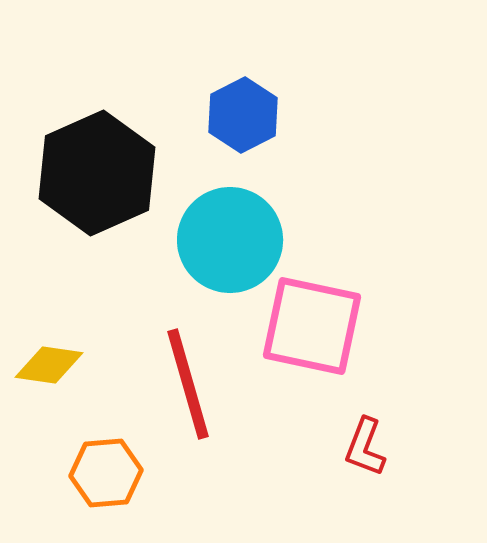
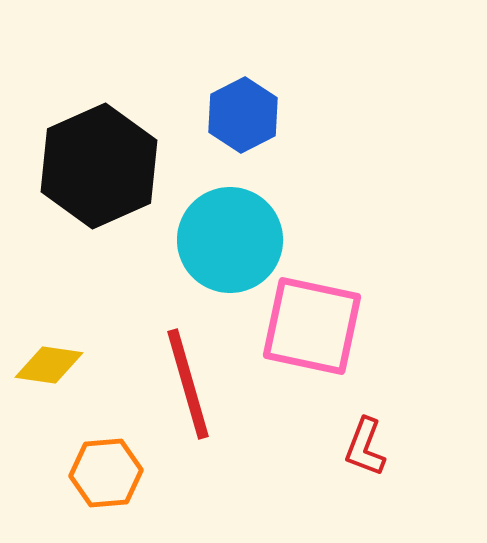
black hexagon: moved 2 px right, 7 px up
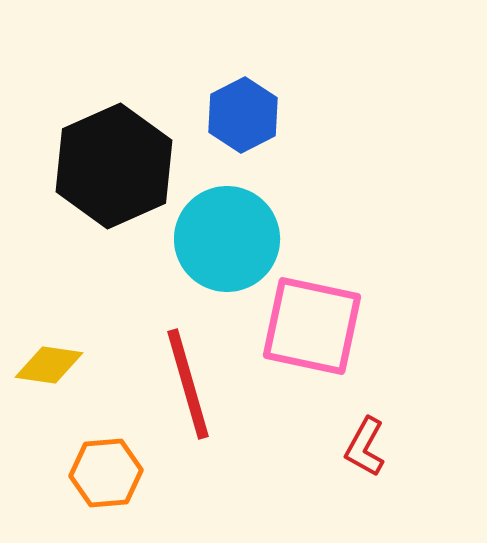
black hexagon: moved 15 px right
cyan circle: moved 3 px left, 1 px up
red L-shape: rotated 8 degrees clockwise
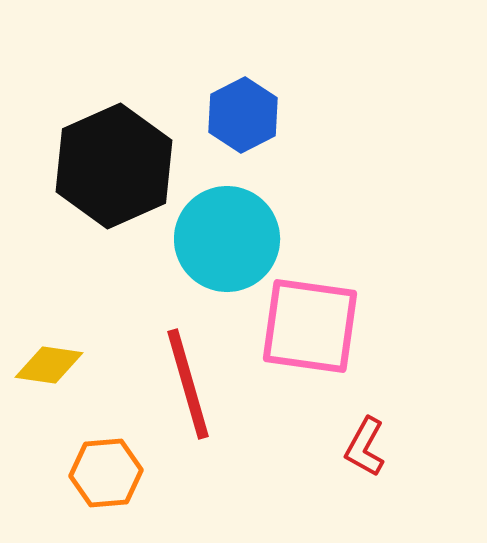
pink square: moved 2 px left; rotated 4 degrees counterclockwise
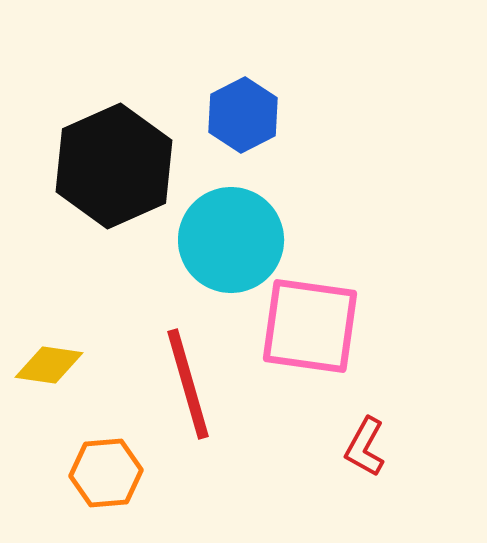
cyan circle: moved 4 px right, 1 px down
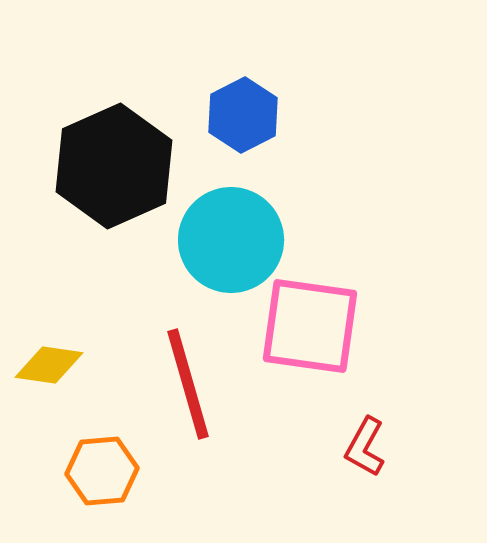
orange hexagon: moved 4 px left, 2 px up
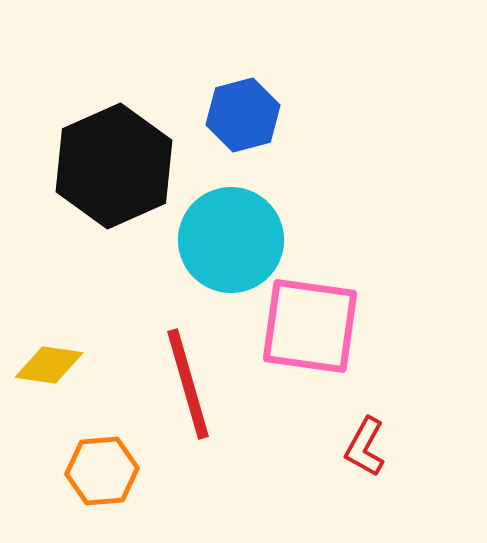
blue hexagon: rotated 12 degrees clockwise
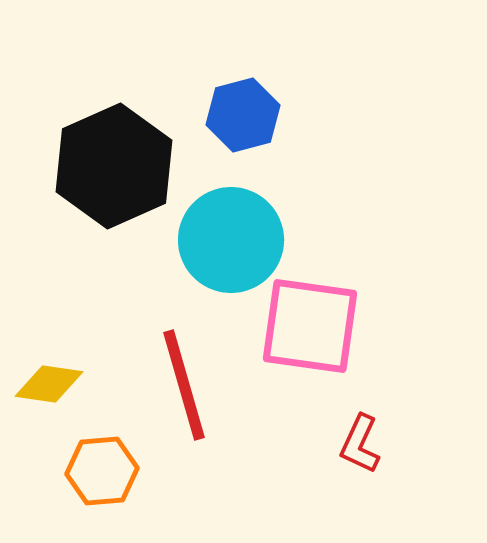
yellow diamond: moved 19 px down
red line: moved 4 px left, 1 px down
red L-shape: moved 5 px left, 3 px up; rotated 4 degrees counterclockwise
